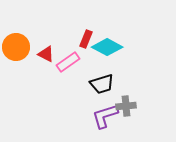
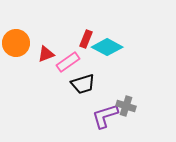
orange circle: moved 4 px up
red triangle: rotated 48 degrees counterclockwise
black trapezoid: moved 19 px left
gray cross: rotated 24 degrees clockwise
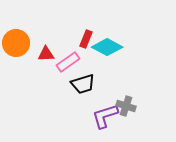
red triangle: rotated 18 degrees clockwise
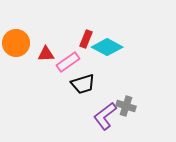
purple L-shape: rotated 20 degrees counterclockwise
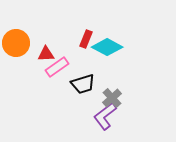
pink rectangle: moved 11 px left, 5 px down
gray cross: moved 14 px left, 8 px up; rotated 30 degrees clockwise
